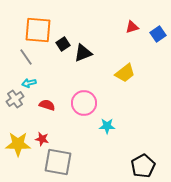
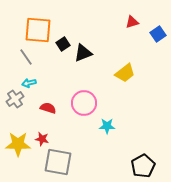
red triangle: moved 5 px up
red semicircle: moved 1 px right, 3 px down
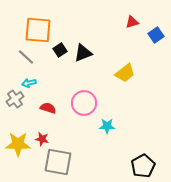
blue square: moved 2 px left, 1 px down
black square: moved 3 px left, 6 px down
gray line: rotated 12 degrees counterclockwise
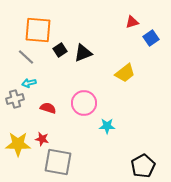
blue square: moved 5 px left, 3 px down
gray cross: rotated 18 degrees clockwise
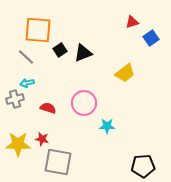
cyan arrow: moved 2 px left
black pentagon: rotated 25 degrees clockwise
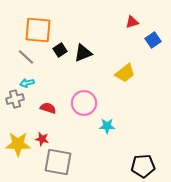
blue square: moved 2 px right, 2 px down
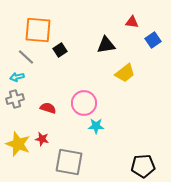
red triangle: rotated 24 degrees clockwise
black triangle: moved 23 px right, 8 px up; rotated 12 degrees clockwise
cyan arrow: moved 10 px left, 6 px up
cyan star: moved 11 px left
yellow star: rotated 20 degrees clockwise
gray square: moved 11 px right
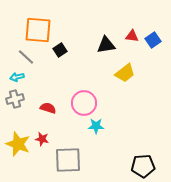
red triangle: moved 14 px down
gray square: moved 1 px left, 2 px up; rotated 12 degrees counterclockwise
